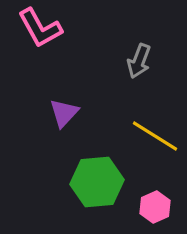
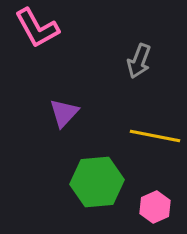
pink L-shape: moved 3 px left
yellow line: rotated 21 degrees counterclockwise
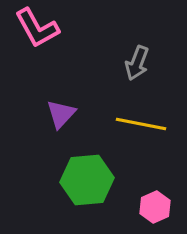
gray arrow: moved 2 px left, 2 px down
purple triangle: moved 3 px left, 1 px down
yellow line: moved 14 px left, 12 px up
green hexagon: moved 10 px left, 2 px up
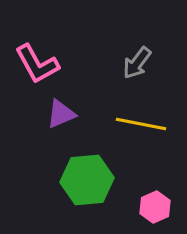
pink L-shape: moved 36 px down
gray arrow: rotated 16 degrees clockwise
purple triangle: rotated 24 degrees clockwise
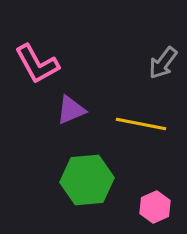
gray arrow: moved 26 px right
purple triangle: moved 10 px right, 4 px up
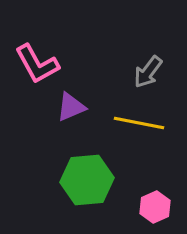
gray arrow: moved 15 px left, 9 px down
purple triangle: moved 3 px up
yellow line: moved 2 px left, 1 px up
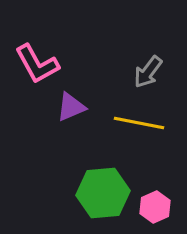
green hexagon: moved 16 px right, 13 px down
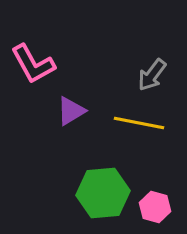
pink L-shape: moved 4 px left
gray arrow: moved 4 px right, 3 px down
purple triangle: moved 4 px down; rotated 8 degrees counterclockwise
pink hexagon: rotated 20 degrees counterclockwise
